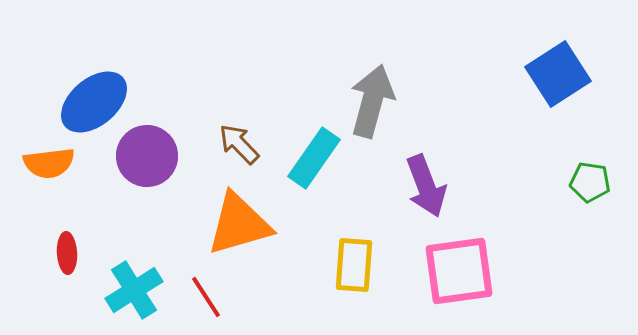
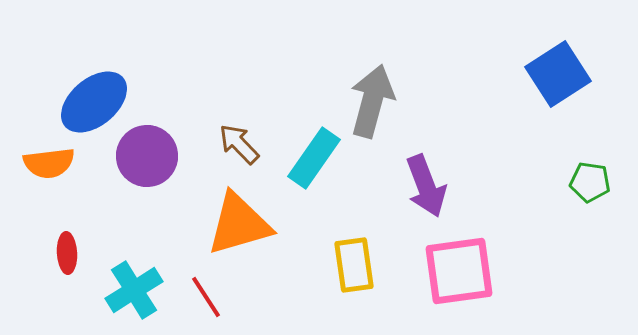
yellow rectangle: rotated 12 degrees counterclockwise
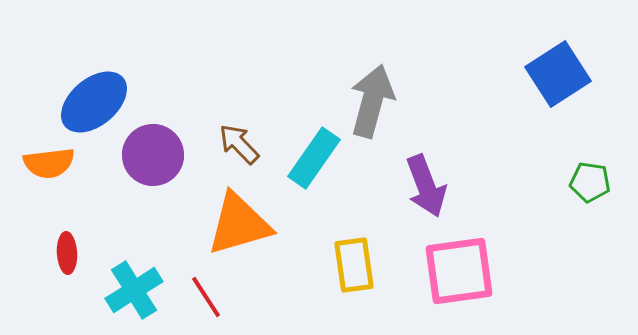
purple circle: moved 6 px right, 1 px up
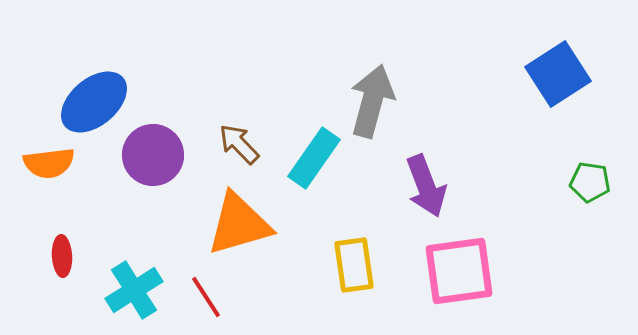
red ellipse: moved 5 px left, 3 px down
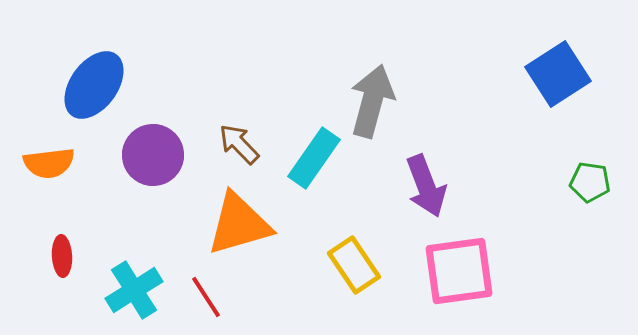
blue ellipse: moved 17 px up; rotated 14 degrees counterclockwise
yellow rectangle: rotated 26 degrees counterclockwise
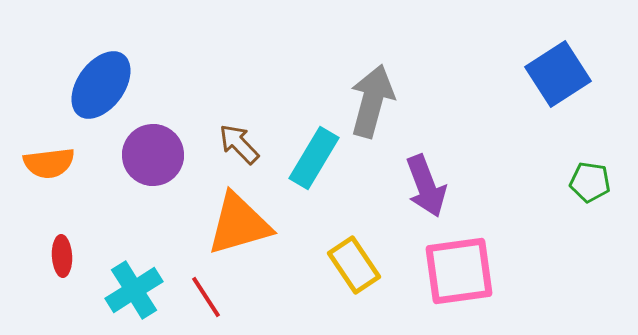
blue ellipse: moved 7 px right
cyan rectangle: rotated 4 degrees counterclockwise
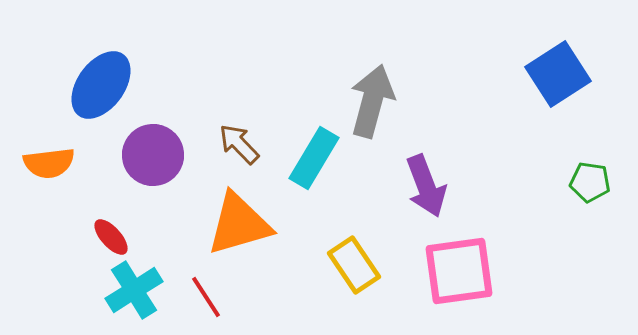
red ellipse: moved 49 px right, 19 px up; rotated 39 degrees counterclockwise
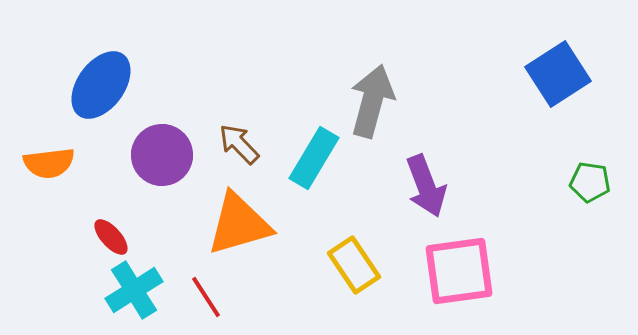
purple circle: moved 9 px right
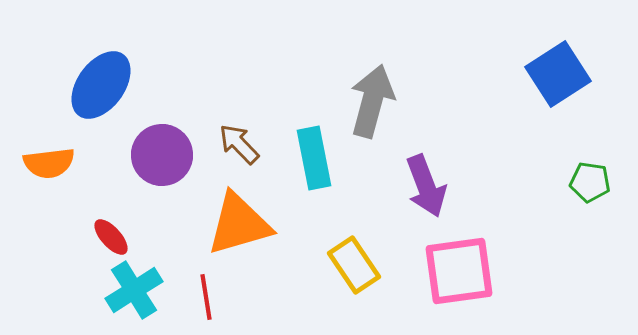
cyan rectangle: rotated 42 degrees counterclockwise
red line: rotated 24 degrees clockwise
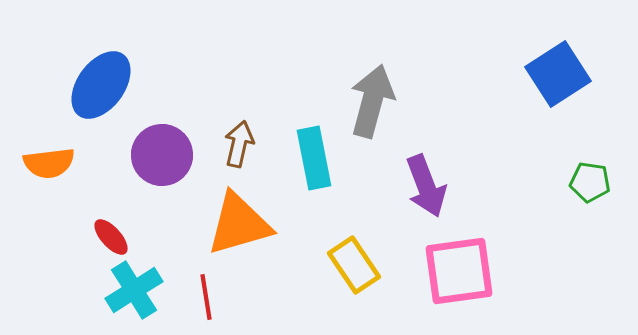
brown arrow: rotated 57 degrees clockwise
